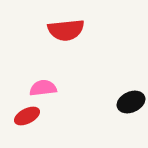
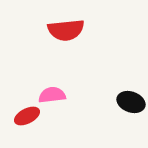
pink semicircle: moved 9 px right, 7 px down
black ellipse: rotated 44 degrees clockwise
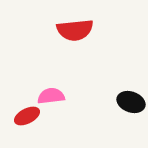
red semicircle: moved 9 px right
pink semicircle: moved 1 px left, 1 px down
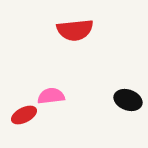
black ellipse: moved 3 px left, 2 px up
red ellipse: moved 3 px left, 1 px up
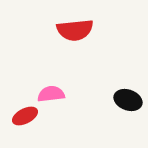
pink semicircle: moved 2 px up
red ellipse: moved 1 px right, 1 px down
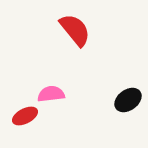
red semicircle: rotated 123 degrees counterclockwise
black ellipse: rotated 56 degrees counterclockwise
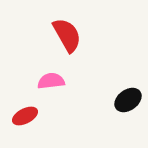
red semicircle: moved 8 px left, 5 px down; rotated 9 degrees clockwise
pink semicircle: moved 13 px up
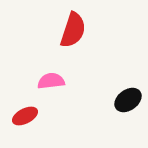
red semicircle: moved 6 px right, 5 px up; rotated 48 degrees clockwise
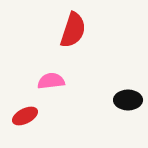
black ellipse: rotated 36 degrees clockwise
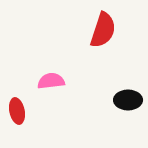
red semicircle: moved 30 px right
red ellipse: moved 8 px left, 5 px up; rotated 75 degrees counterclockwise
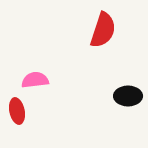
pink semicircle: moved 16 px left, 1 px up
black ellipse: moved 4 px up
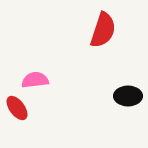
red ellipse: moved 3 px up; rotated 25 degrees counterclockwise
